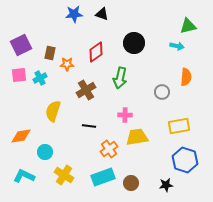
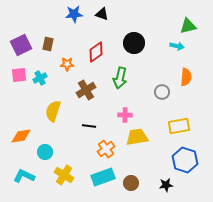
brown rectangle: moved 2 px left, 9 px up
orange cross: moved 3 px left
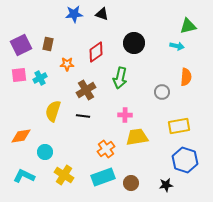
black line: moved 6 px left, 10 px up
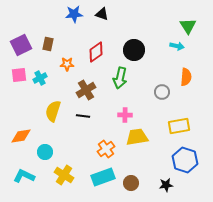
green triangle: rotated 48 degrees counterclockwise
black circle: moved 7 px down
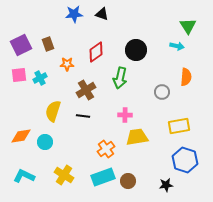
brown rectangle: rotated 32 degrees counterclockwise
black circle: moved 2 px right
cyan circle: moved 10 px up
brown circle: moved 3 px left, 2 px up
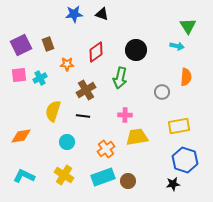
cyan circle: moved 22 px right
black star: moved 7 px right, 1 px up
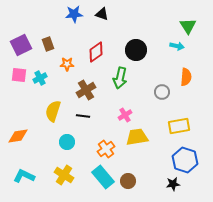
pink square: rotated 14 degrees clockwise
pink cross: rotated 32 degrees counterclockwise
orange diamond: moved 3 px left
cyan rectangle: rotated 70 degrees clockwise
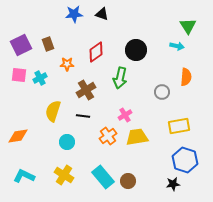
orange cross: moved 2 px right, 13 px up
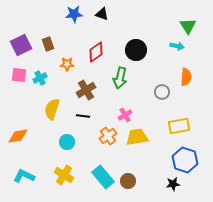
yellow semicircle: moved 1 px left, 2 px up
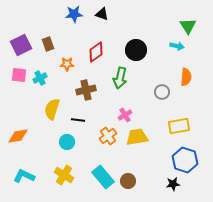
brown cross: rotated 18 degrees clockwise
black line: moved 5 px left, 4 px down
